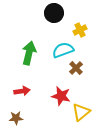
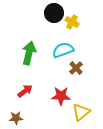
yellow cross: moved 8 px left, 8 px up; rotated 32 degrees counterclockwise
red arrow: moved 3 px right; rotated 28 degrees counterclockwise
red star: rotated 12 degrees counterclockwise
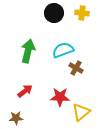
yellow cross: moved 10 px right, 9 px up; rotated 24 degrees counterclockwise
green arrow: moved 1 px left, 2 px up
brown cross: rotated 16 degrees counterclockwise
red star: moved 1 px left, 1 px down
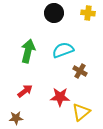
yellow cross: moved 6 px right
brown cross: moved 4 px right, 3 px down
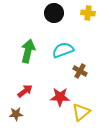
brown star: moved 4 px up
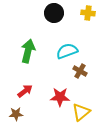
cyan semicircle: moved 4 px right, 1 px down
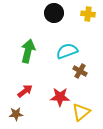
yellow cross: moved 1 px down
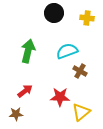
yellow cross: moved 1 px left, 4 px down
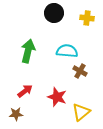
cyan semicircle: rotated 25 degrees clockwise
red star: moved 3 px left; rotated 18 degrees clockwise
